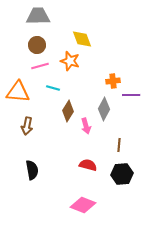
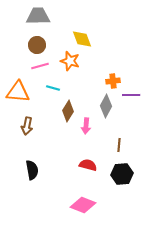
gray diamond: moved 2 px right, 3 px up
pink arrow: rotated 21 degrees clockwise
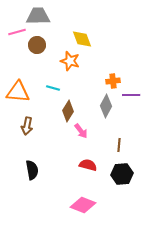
pink line: moved 23 px left, 34 px up
pink arrow: moved 5 px left, 5 px down; rotated 42 degrees counterclockwise
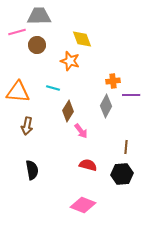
gray trapezoid: moved 1 px right
brown line: moved 7 px right, 2 px down
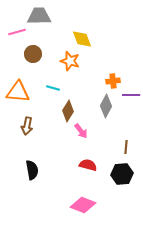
brown circle: moved 4 px left, 9 px down
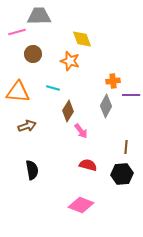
brown arrow: rotated 120 degrees counterclockwise
pink diamond: moved 2 px left
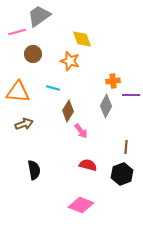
gray trapezoid: rotated 35 degrees counterclockwise
brown arrow: moved 3 px left, 2 px up
black semicircle: moved 2 px right
black hexagon: rotated 15 degrees counterclockwise
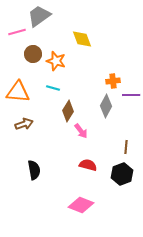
orange star: moved 14 px left
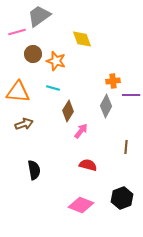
pink arrow: rotated 105 degrees counterclockwise
black hexagon: moved 24 px down
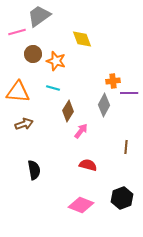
purple line: moved 2 px left, 2 px up
gray diamond: moved 2 px left, 1 px up
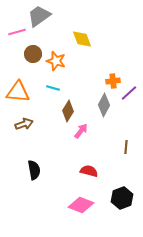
purple line: rotated 42 degrees counterclockwise
red semicircle: moved 1 px right, 6 px down
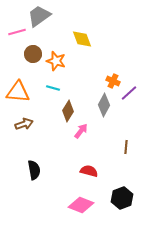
orange cross: rotated 32 degrees clockwise
